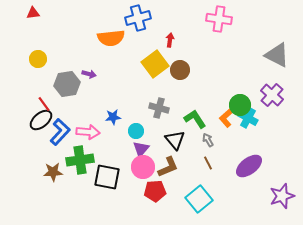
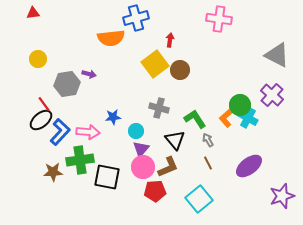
blue cross: moved 2 px left
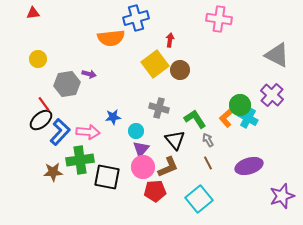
purple ellipse: rotated 20 degrees clockwise
